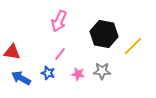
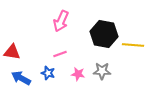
pink arrow: moved 2 px right
yellow line: moved 1 px up; rotated 50 degrees clockwise
pink line: rotated 32 degrees clockwise
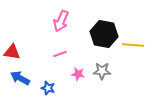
blue star: moved 15 px down
blue arrow: moved 1 px left
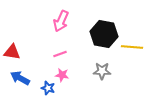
yellow line: moved 1 px left, 2 px down
pink star: moved 16 px left, 1 px down
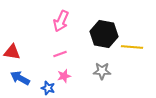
pink star: moved 2 px right, 1 px down; rotated 24 degrees counterclockwise
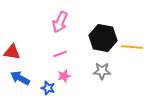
pink arrow: moved 1 px left, 1 px down
black hexagon: moved 1 px left, 4 px down
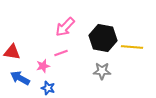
pink arrow: moved 5 px right, 5 px down; rotated 20 degrees clockwise
pink line: moved 1 px right, 1 px up
pink star: moved 21 px left, 10 px up
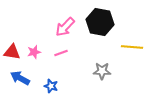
black hexagon: moved 3 px left, 16 px up
pink star: moved 9 px left, 14 px up
blue star: moved 3 px right, 2 px up
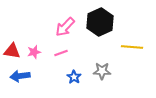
black hexagon: rotated 24 degrees clockwise
red triangle: moved 1 px up
blue arrow: moved 2 px up; rotated 36 degrees counterclockwise
blue star: moved 23 px right, 9 px up; rotated 16 degrees clockwise
